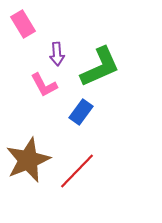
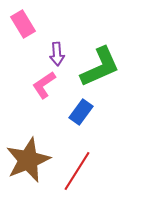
pink L-shape: rotated 84 degrees clockwise
red line: rotated 12 degrees counterclockwise
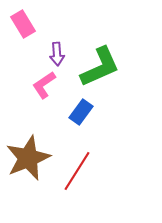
brown star: moved 2 px up
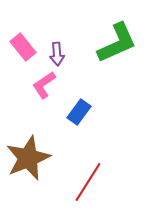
pink rectangle: moved 23 px down; rotated 8 degrees counterclockwise
green L-shape: moved 17 px right, 24 px up
blue rectangle: moved 2 px left
red line: moved 11 px right, 11 px down
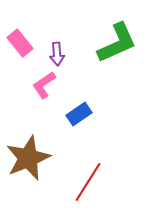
pink rectangle: moved 3 px left, 4 px up
blue rectangle: moved 2 px down; rotated 20 degrees clockwise
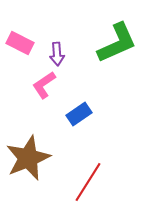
pink rectangle: rotated 24 degrees counterclockwise
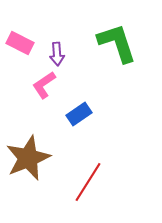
green L-shape: rotated 84 degrees counterclockwise
